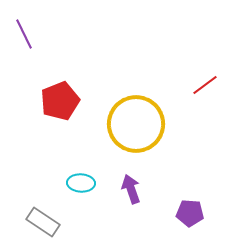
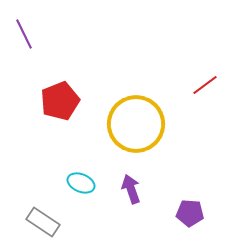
cyan ellipse: rotated 20 degrees clockwise
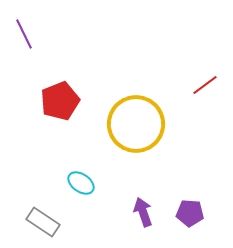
cyan ellipse: rotated 12 degrees clockwise
purple arrow: moved 12 px right, 23 px down
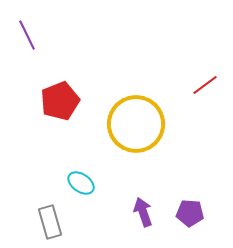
purple line: moved 3 px right, 1 px down
gray rectangle: moved 7 px right; rotated 40 degrees clockwise
